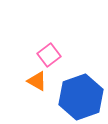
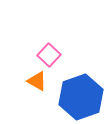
pink square: rotated 10 degrees counterclockwise
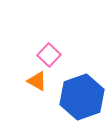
blue hexagon: moved 1 px right
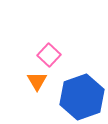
orange triangle: rotated 30 degrees clockwise
